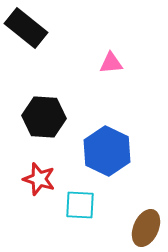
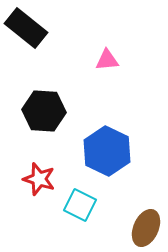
pink triangle: moved 4 px left, 3 px up
black hexagon: moved 6 px up
cyan square: rotated 24 degrees clockwise
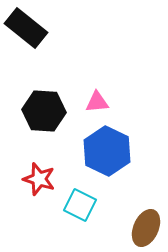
pink triangle: moved 10 px left, 42 px down
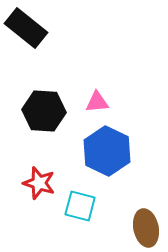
red star: moved 4 px down
cyan square: moved 1 px down; rotated 12 degrees counterclockwise
brown ellipse: rotated 36 degrees counterclockwise
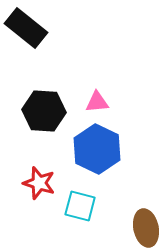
blue hexagon: moved 10 px left, 2 px up
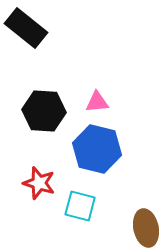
blue hexagon: rotated 12 degrees counterclockwise
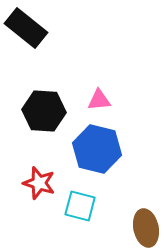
pink triangle: moved 2 px right, 2 px up
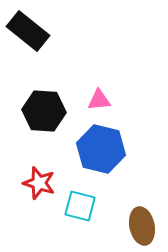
black rectangle: moved 2 px right, 3 px down
blue hexagon: moved 4 px right
brown ellipse: moved 4 px left, 2 px up
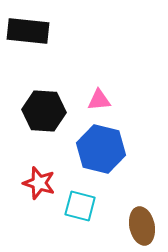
black rectangle: rotated 33 degrees counterclockwise
